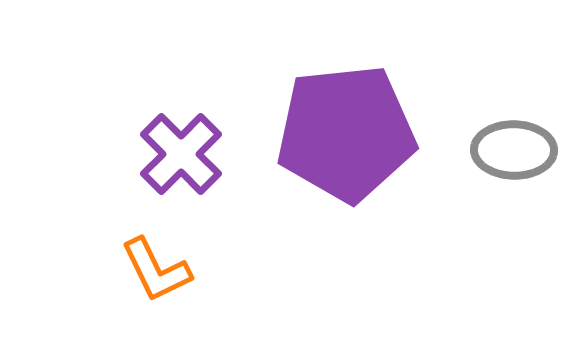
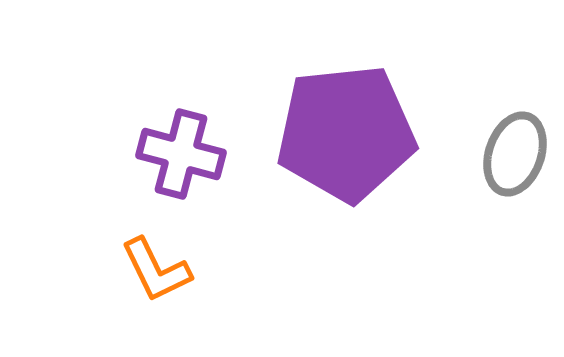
gray ellipse: moved 1 px right, 4 px down; rotated 72 degrees counterclockwise
purple cross: rotated 30 degrees counterclockwise
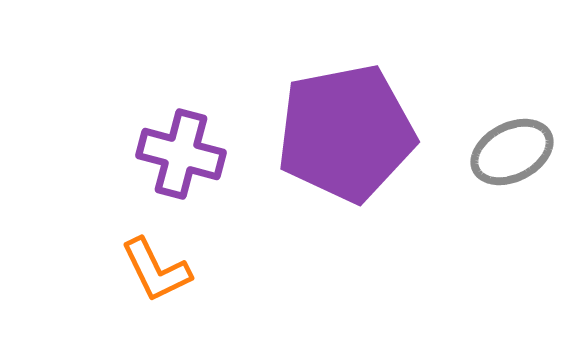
purple pentagon: rotated 5 degrees counterclockwise
gray ellipse: moved 3 px left, 2 px up; rotated 44 degrees clockwise
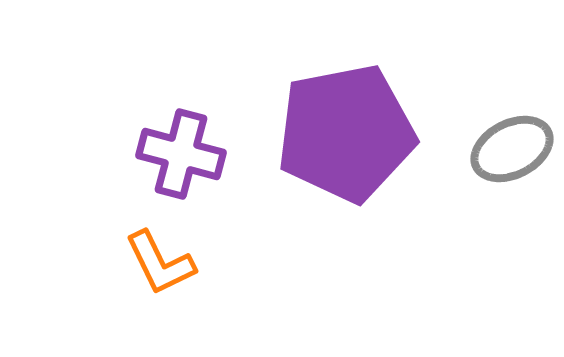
gray ellipse: moved 3 px up
orange L-shape: moved 4 px right, 7 px up
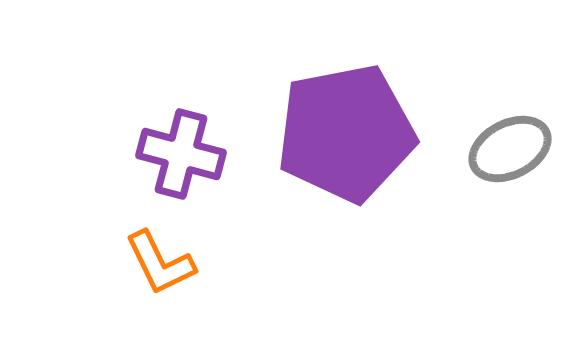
gray ellipse: moved 2 px left
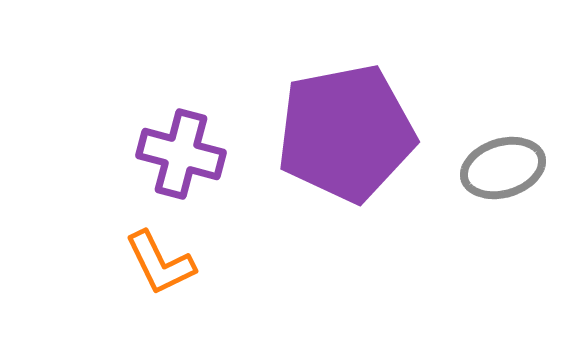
gray ellipse: moved 7 px left, 19 px down; rotated 10 degrees clockwise
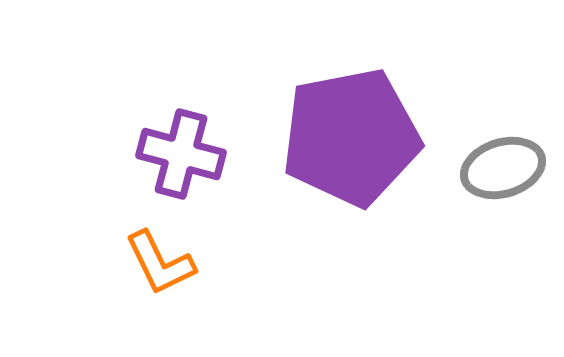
purple pentagon: moved 5 px right, 4 px down
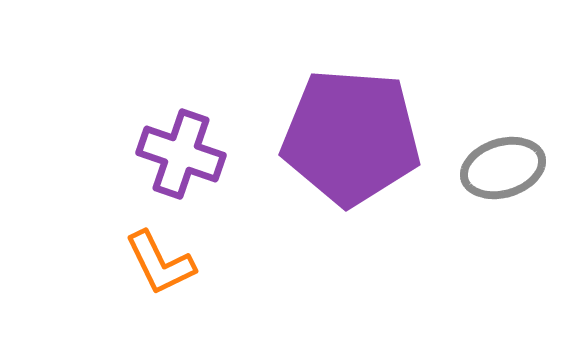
purple pentagon: rotated 15 degrees clockwise
purple cross: rotated 4 degrees clockwise
